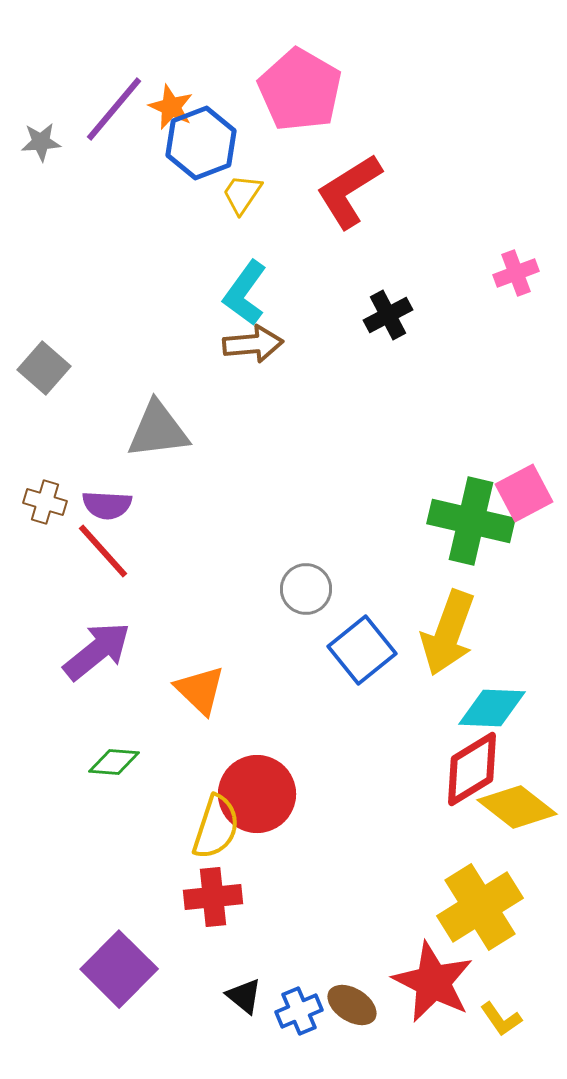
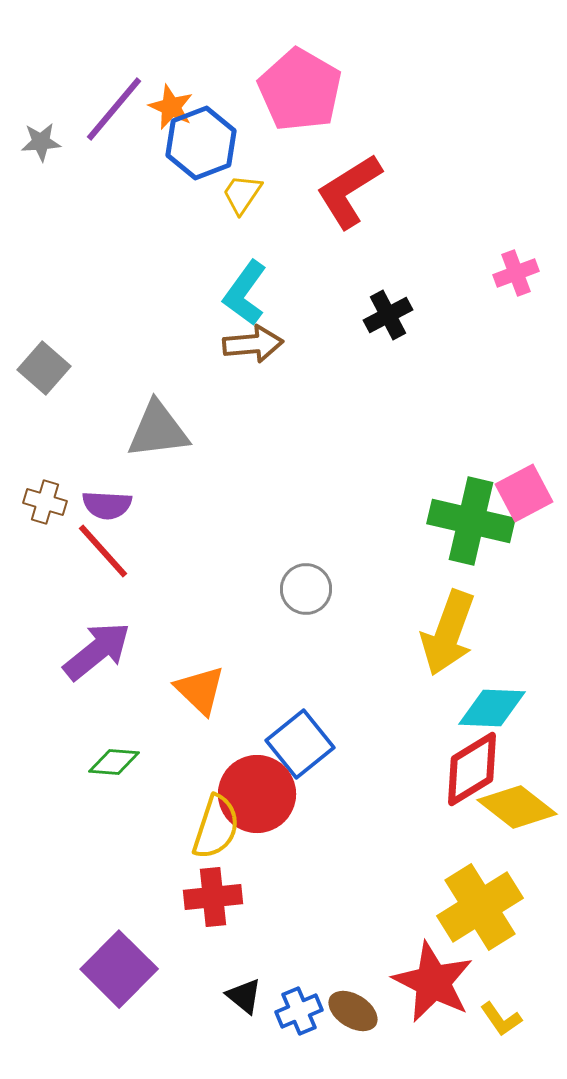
blue square: moved 62 px left, 94 px down
brown ellipse: moved 1 px right, 6 px down
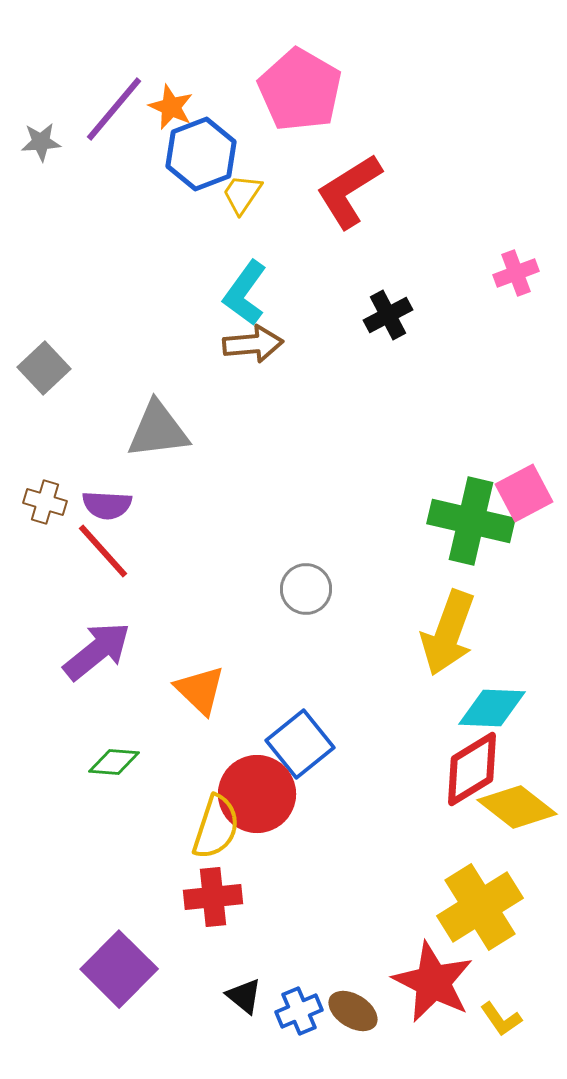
blue hexagon: moved 11 px down
gray square: rotated 6 degrees clockwise
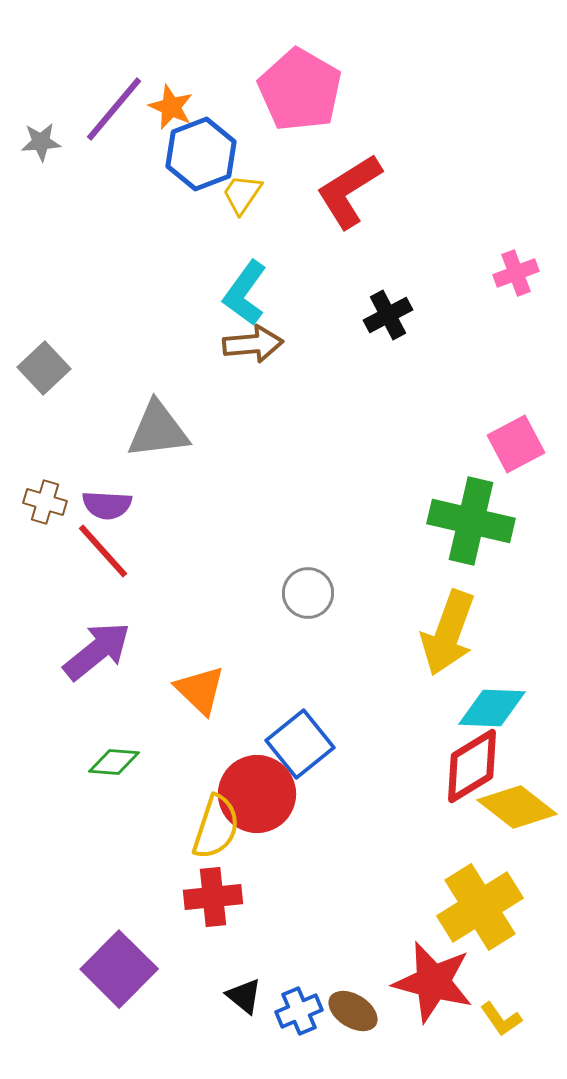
pink square: moved 8 px left, 49 px up
gray circle: moved 2 px right, 4 px down
red diamond: moved 3 px up
red star: rotated 12 degrees counterclockwise
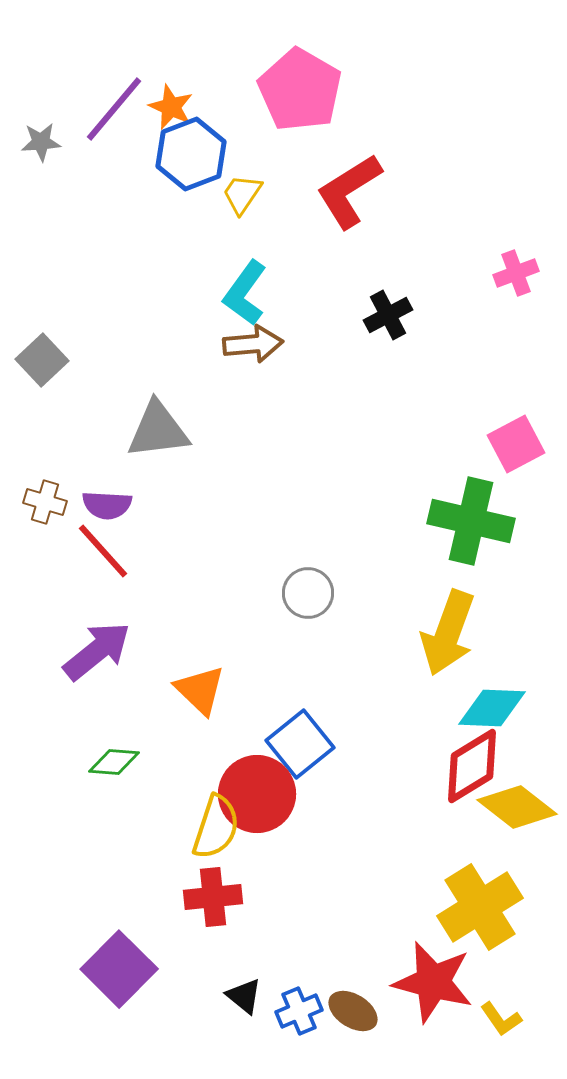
blue hexagon: moved 10 px left
gray square: moved 2 px left, 8 px up
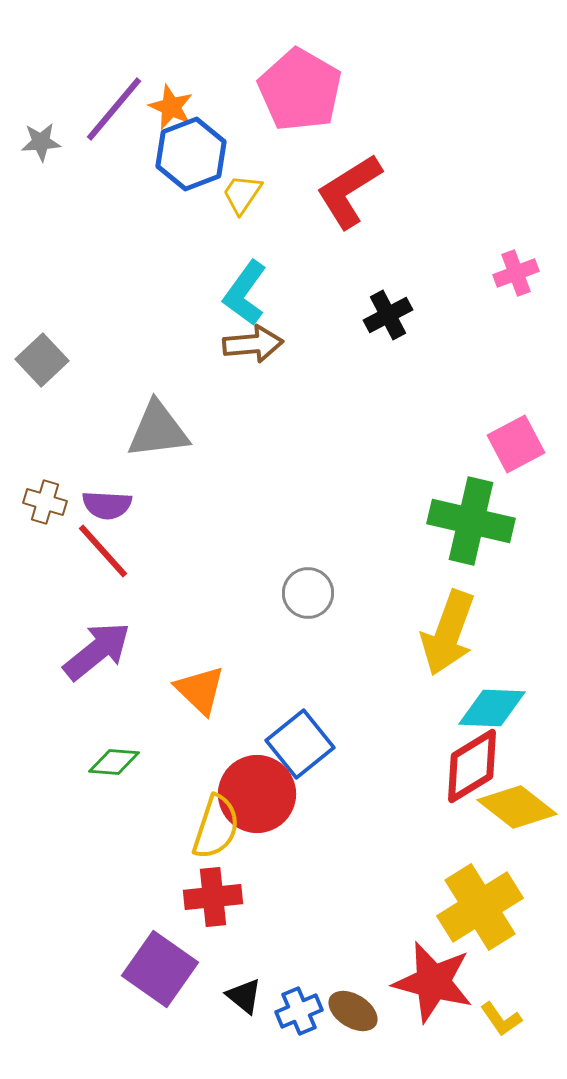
purple square: moved 41 px right; rotated 10 degrees counterclockwise
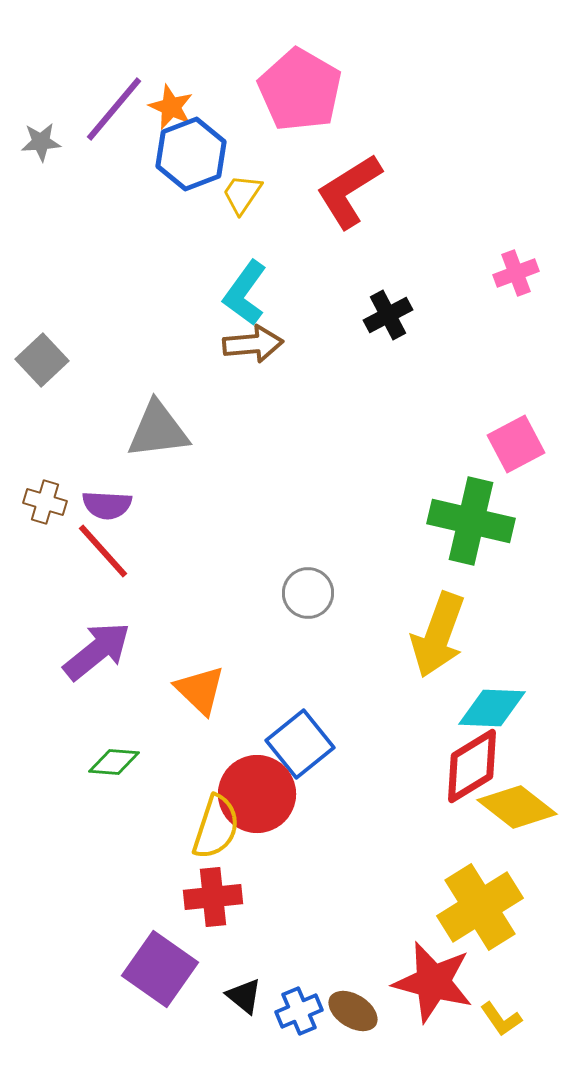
yellow arrow: moved 10 px left, 2 px down
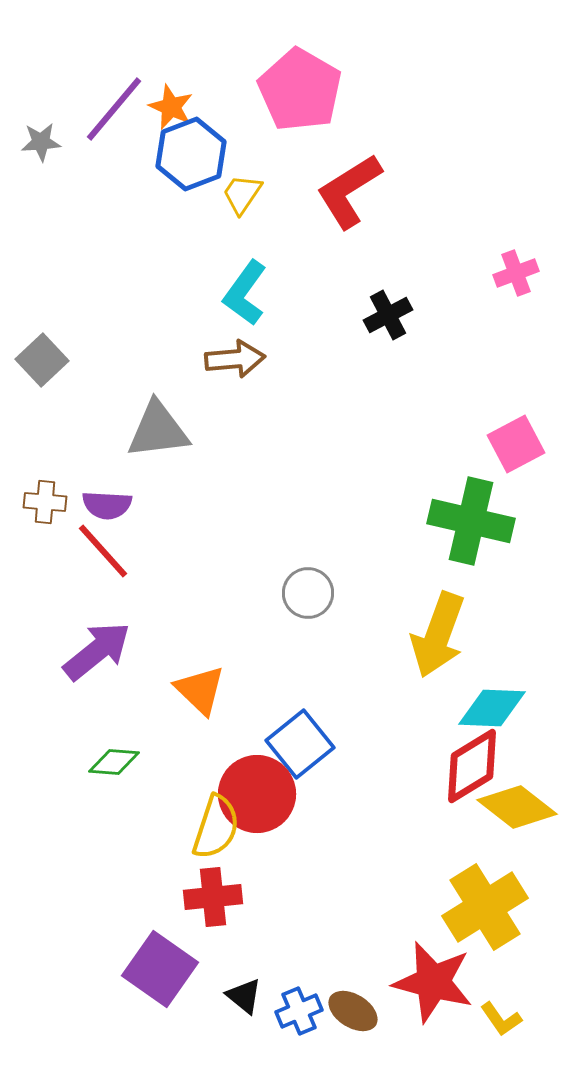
brown arrow: moved 18 px left, 15 px down
brown cross: rotated 12 degrees counterclockwise
yellow cross: moved 5 px right
